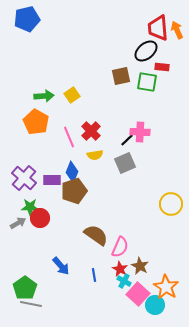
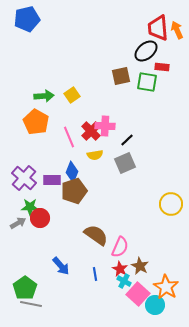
pink cross: moved 35 px left, 6 px up
blue line: moved 1 px right, 1 px up
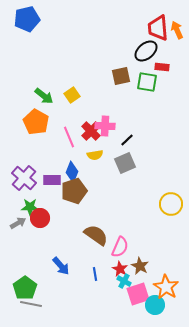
green arrow: rotated 42 degrees clockwise
pink square: rotated 30 degrees clockwise
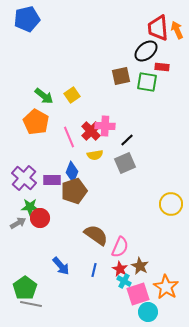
blue line: moved 1 px left, 4 px up; rotated 24 degrees clockwise
cyan circle: moved 7 px left, 7 px down
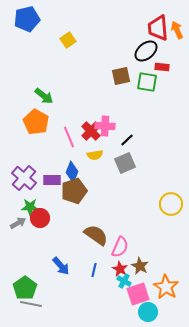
yellow square: moved 4 px left, 55 px up
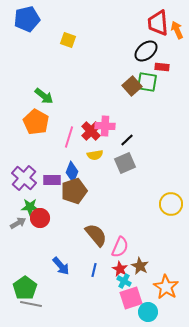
red trapezoid: moved 5 px up
yellow square: rotated 35 degrees counterclockwise
brown square: moved 11 px right, 10 px down; rotated 30 degrees counterclockwise
pink line: rotated 40 degrees clockwise
brown semicircle: rotated 15 degrees clockwise
pink square: moved 7 px left, 4 px down
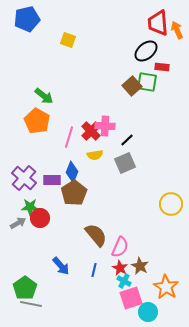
orange pentagon: moved 1 px right, 1 px up
brown pentagon: moved 2 px down; rotated 15 degrees counterclockwise
red star: moved 1 px up
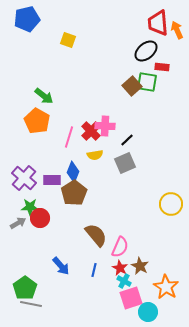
blue diamond: moved 1 px right
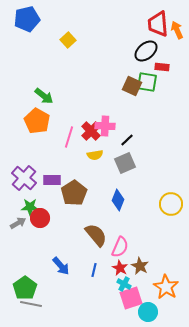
red trapezoid: moved 1 px down
yellow square: rotated 28 degrees clockwise
brown square: rotated 24 degrees counterclockwise
blue diamond: moved 45 px right, 28 px down
cyan cross: moved 3 px down
